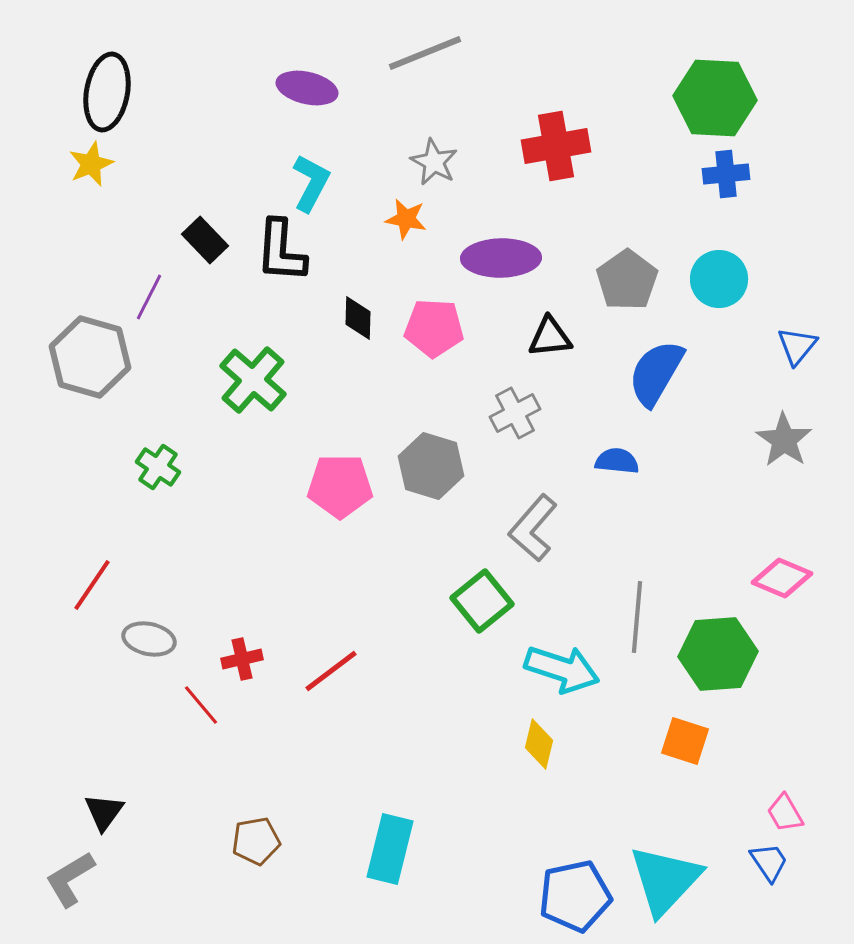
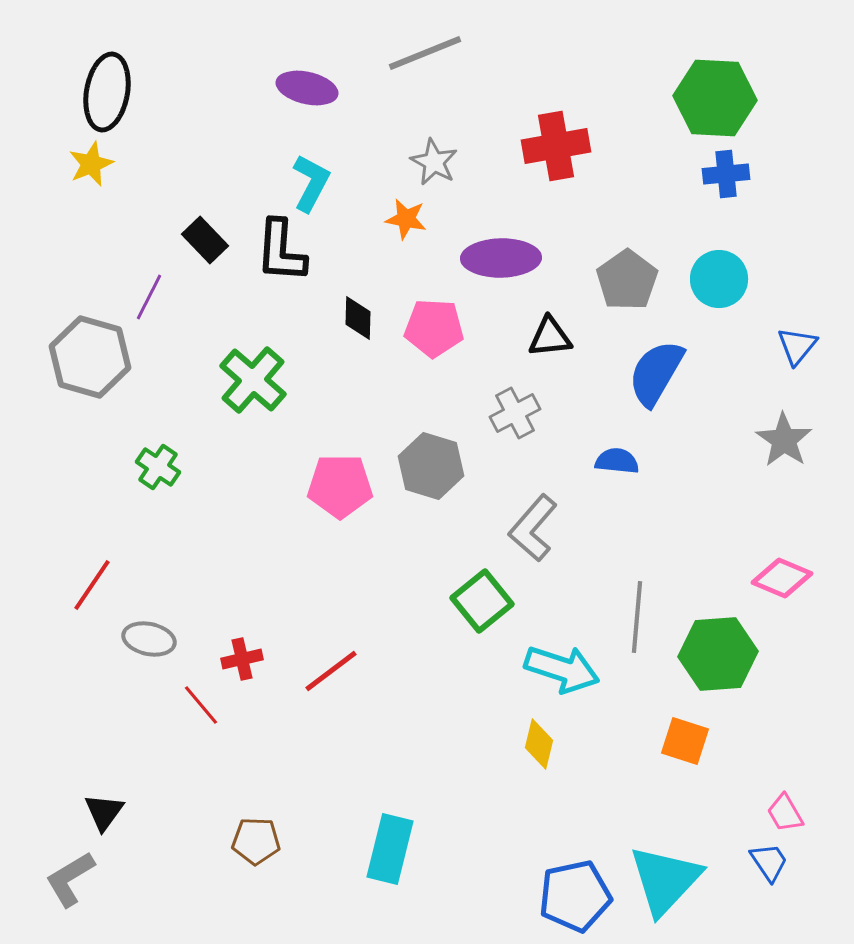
brown pentagon at (256, 841): rotated 12 degrees clockwise
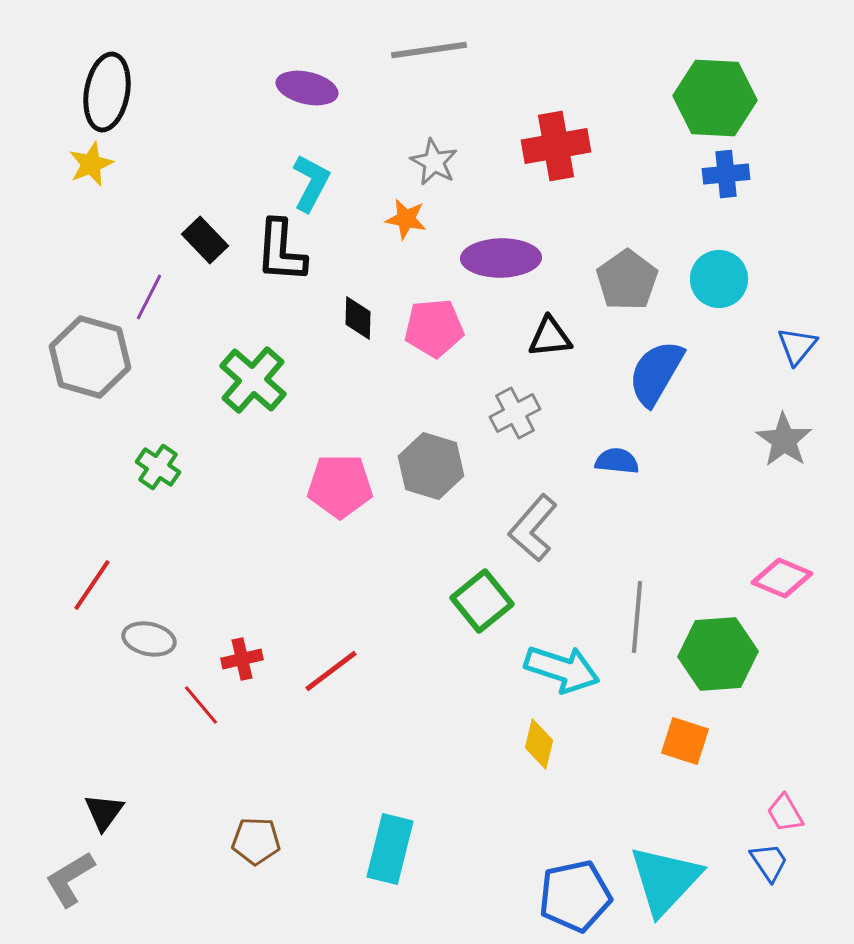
gray line at (425, 53): moved 4 px right, 3 px up; rotated 14 degrees clockwise
pink pentagon at (434, 328): rotated 8 degrees counterclockwise
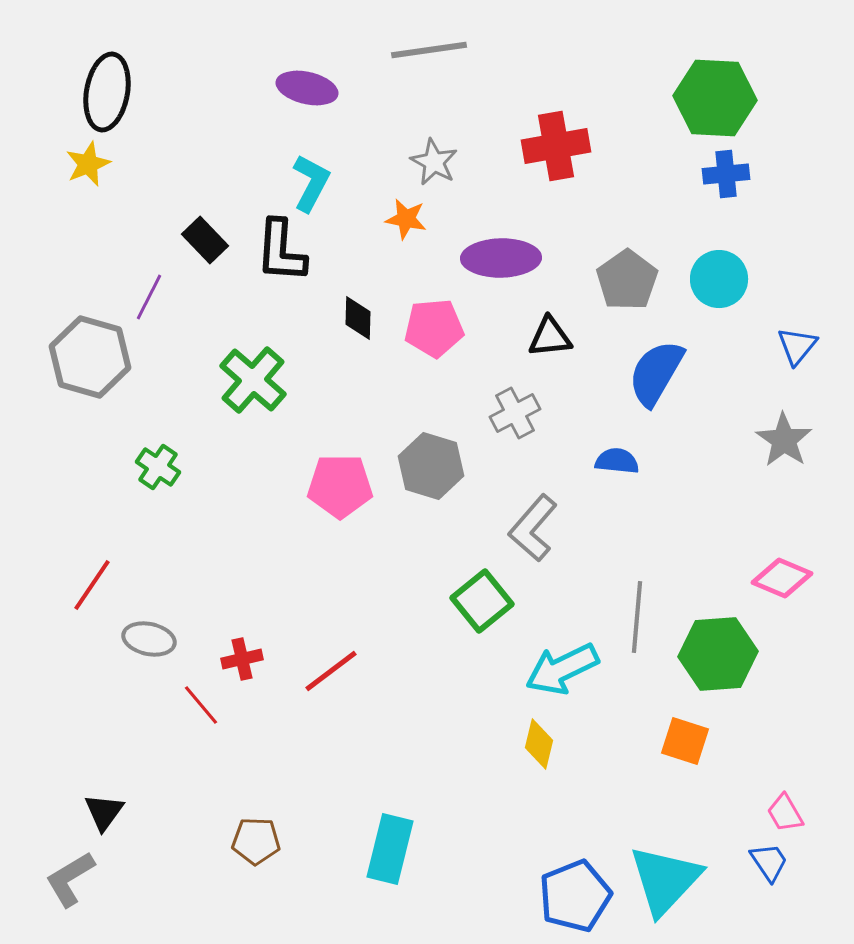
yellow star at (91, 164): moved 3 px left
cyan arrow at (562, 669): rotated 136 degrees clockwise
blue pentagon at (575, 896): rotated 10 degrees counterclockwise
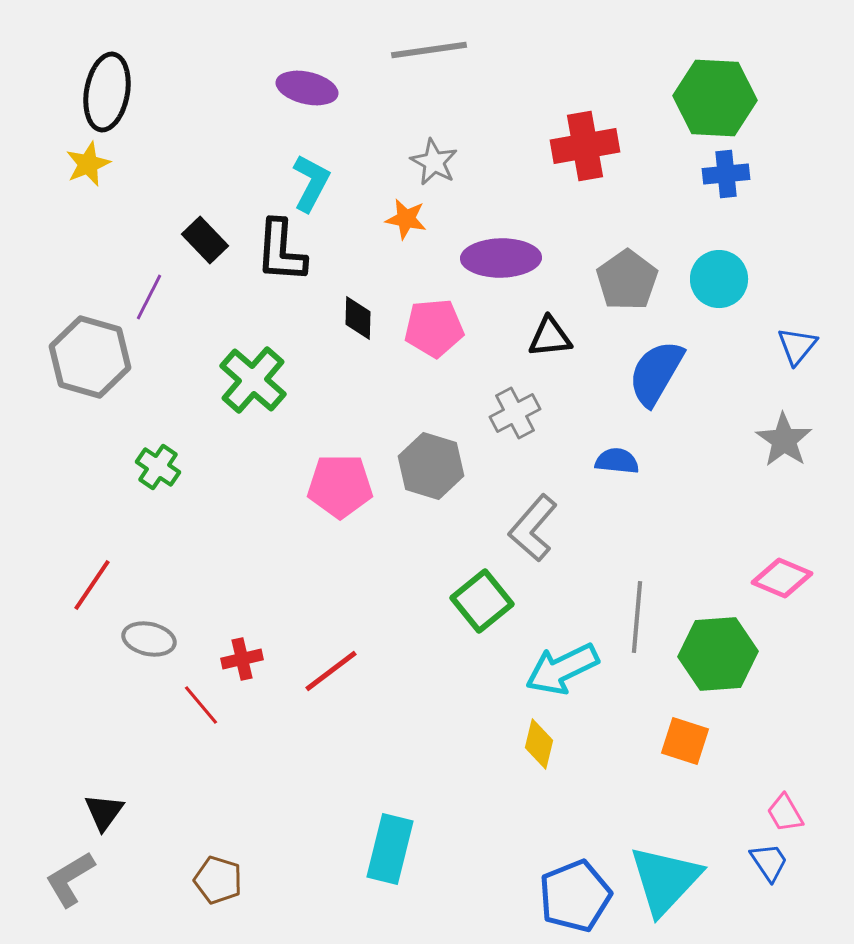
red cross at (556, 146): moved 29 px right
brown pentagon at (256, 841): moved 38 px left, 39 px down; rotated 15 degrees clockwise
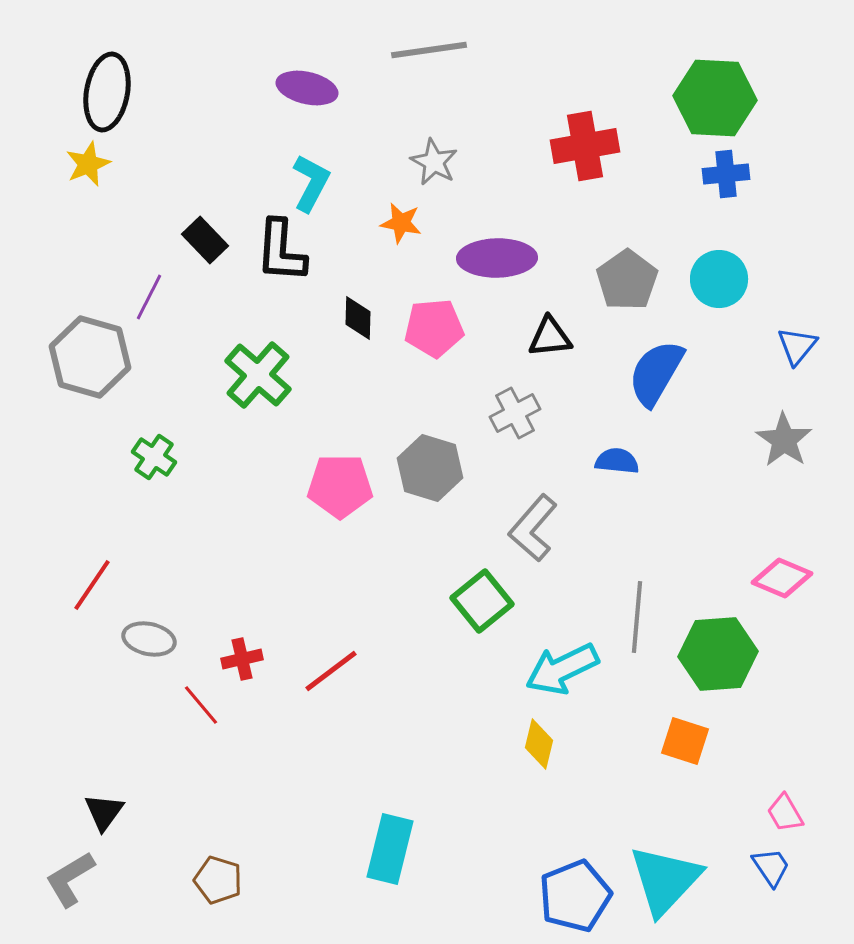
orange star at (406, 219): moved 5 px left, 4 px down
purple ellipse at (501, 258): moved 4 px left
green cross at (253, 380): moved 5 px right, 5 px up
gray hexagon at (431, 466): moved 1 px left, 2 px down
green cross at (158, 467): moved 4 px left, 10 px up
blue trapezoid at (769, 862): moved 2 px right, 5 px down
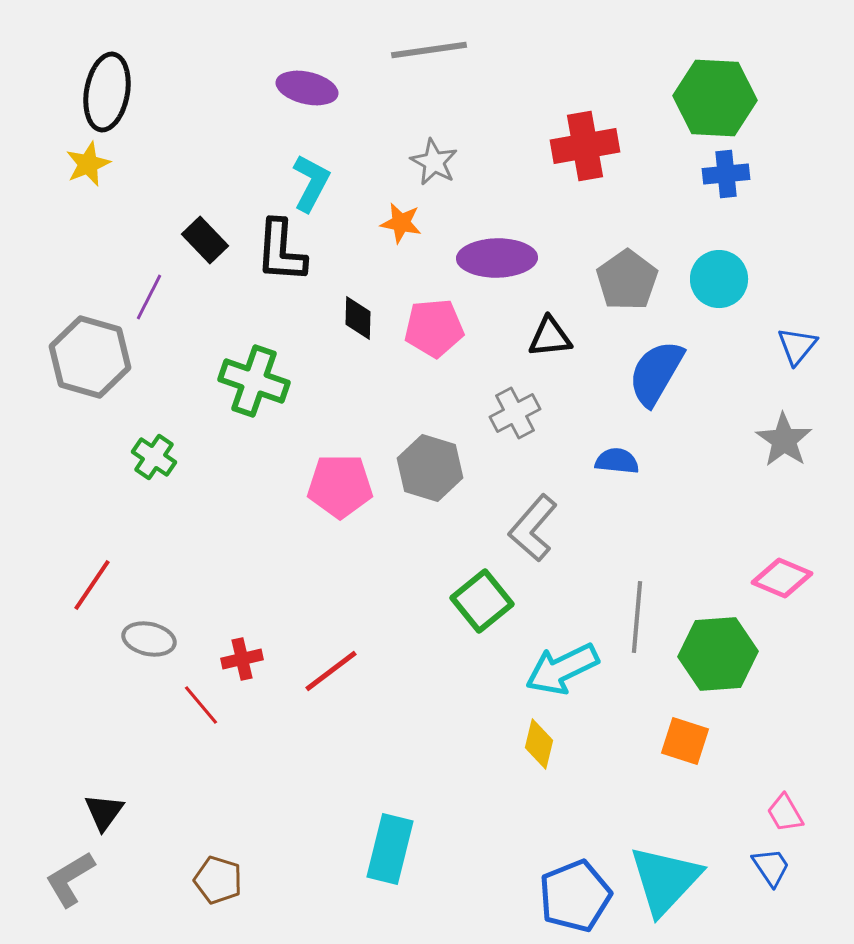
green cross at (258, 375): moved 4 px left, 6 px down; rotated 22 degrees counterclockwise
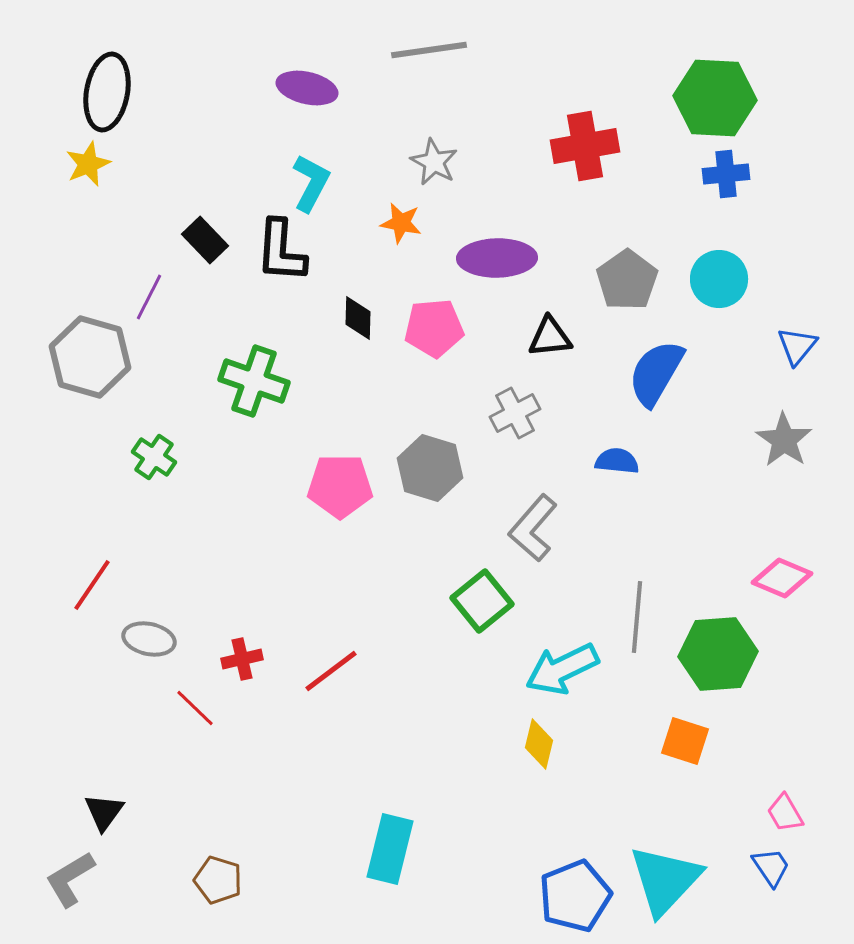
red line at (201, 705): moved 6 px left, 3 px down; rotated 6 degrees counterclockwise
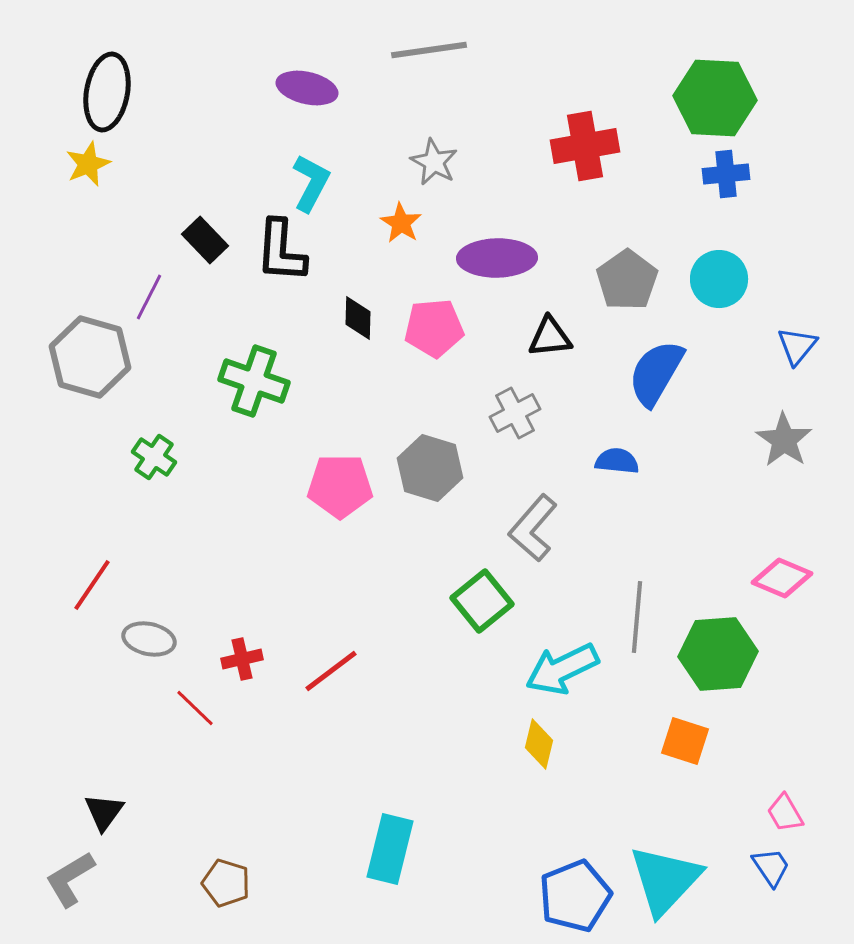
orange star at (401, 223): rotated 21 degrees clockwise
brown pentagon at (218, 880): moved 8 px right, 3 px down
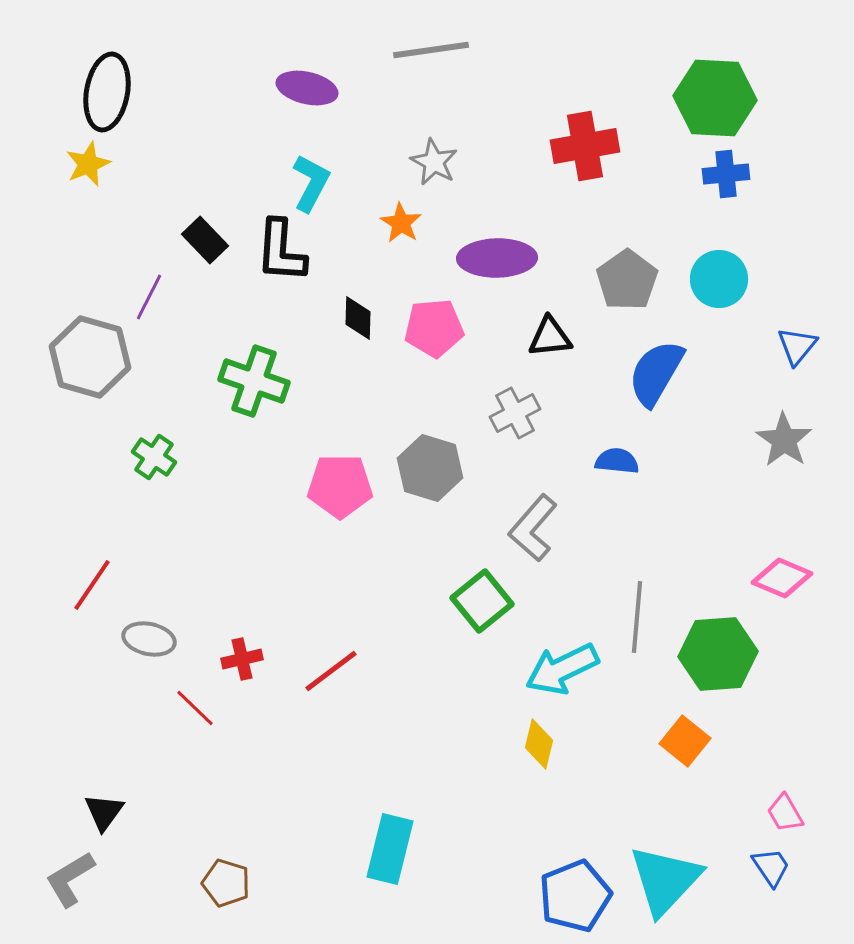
gray line at (429, 50): moved 2 px right
orange square at (685, 741): rotated 21 degrees clockwise
